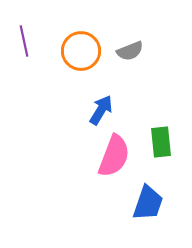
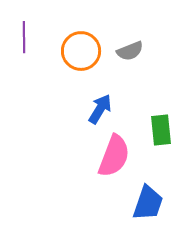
purple line: moved 4 px up; rotated 12 degrees clockwise
blue arrow: moved 1 px left, 1 px up
green rectangle: moved 12 px up
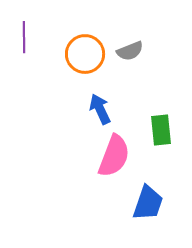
orange circle: moved 4 px right, 3 px down
blue arrow: rotated 56 degrees counterclockwise
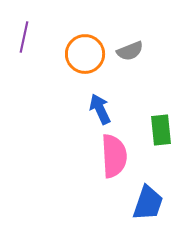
purple line: rotated 12 degrees clockwise
pink semicircle: rotated 24 degrees counterclockwise
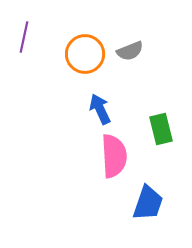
green rectangle: moved 1 px up; rotated 8 degrees counterclockwise
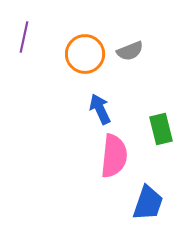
pink semicircle: rotated 9 degrees clockwise
